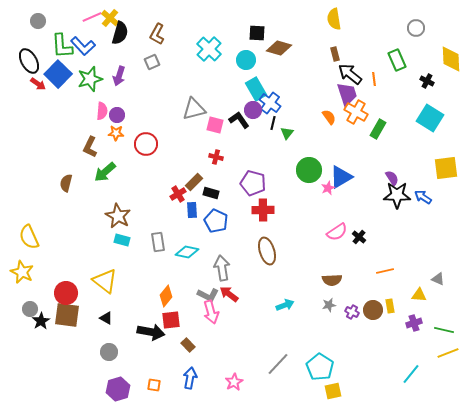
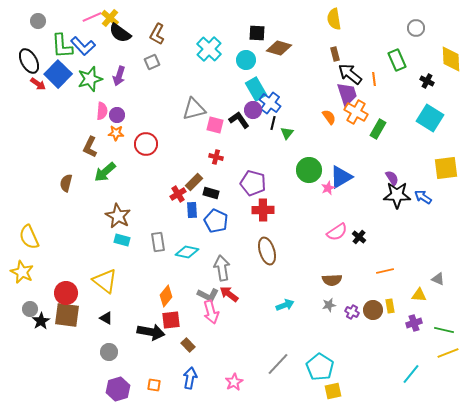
black semicircle at (120, 33): rotated 110 degrees clockwise
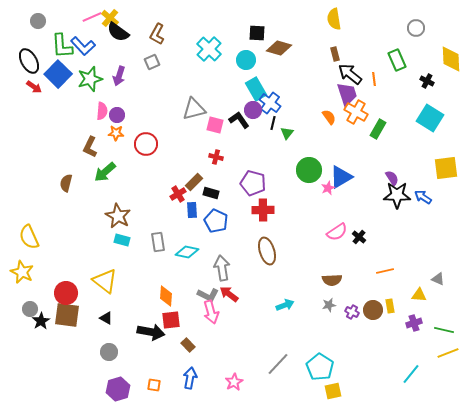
black semicircle at (120, 33): moved 2 px left, 1 px up
red arrow at (38, 84): moved 4 px left, 3 px down
orange diamond at (166, 296): rotated 35 degrees counterclockwise
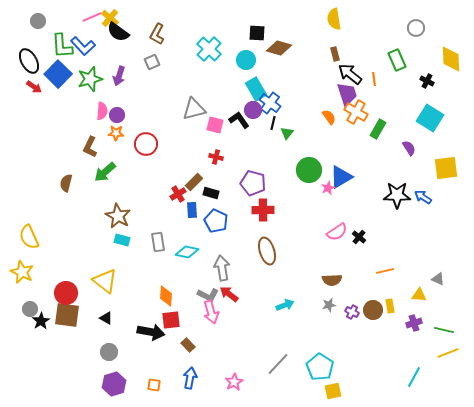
purple semicircle at (392, 178): moved 17 px right, 30 px up
cyan line at (411, 374): moved 3 px right, 3 px down; rotated 10 degrees counterclockwise
purple hexagon at (118, 389): moved 4 px left, 5 px up
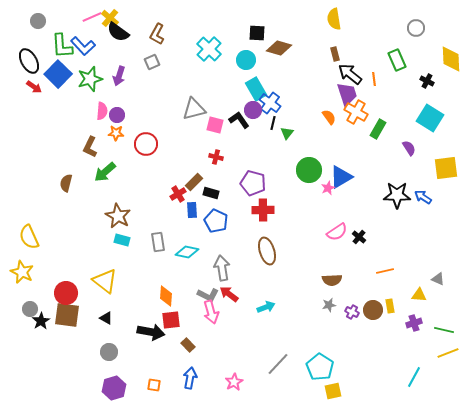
cyan arrow at (285, 305): moved 19 px left, 2 px down
purple hexagon at (114, 384): moved 4 px down
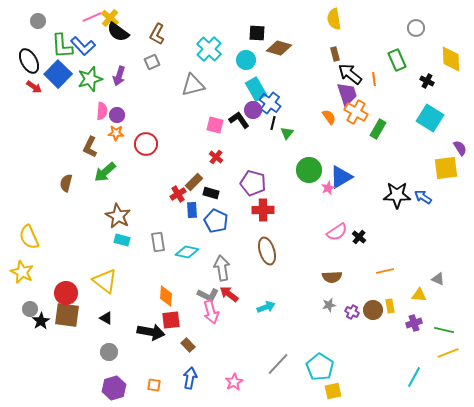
gray triangle at (194, 109): moved 1 px left, 24 px up
purple semicircle at (409, 148): moved 51 px right
red cross at (216, 157): rotated 24 degrees clockwise
brown semicircle at (332, 280): moved 3 px up
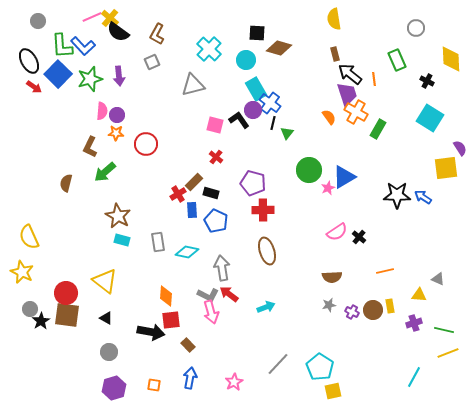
purple arrow at (119, 76): rotated 24 degrees counterclockwise
blue triangle at (341, 177): moved 3 px right
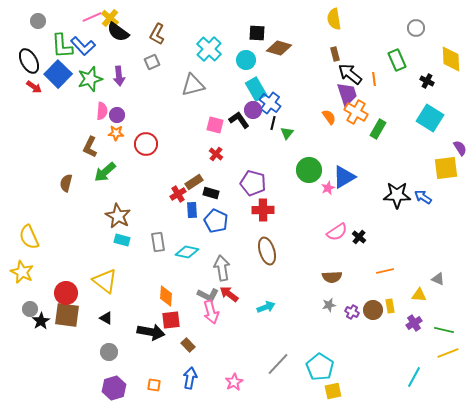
red cross at (216, 157): moved 3 px up
brown rectangle at (194, 182): rotated 12 degrees clockwise
purple cross at (414, 323): rotated 14 degrees counterclockwise
